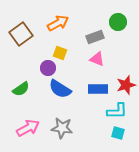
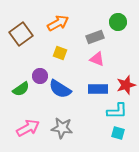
purple circle: moved 8 px left, 8 px down
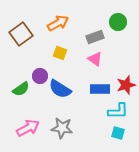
pink triangle: moved 2 px left; rotated 14 degrees clockwise
blue rectangle: moved 2 px right
cyan L-shape: moved 1 px right
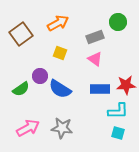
red star: rotated 12 degrees clockwise
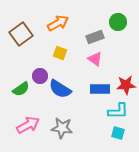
pink arrow: moved 3 px up
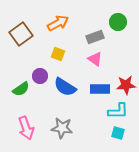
yellow square: moved 2 px left, 1 px down
blue semicircle: moved 5 px right, 2 px up
pink arrow: moved 2 px left, 3 px down; rotated 100 degrees clockwise
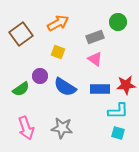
yellow square: moved 2 px up
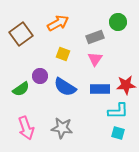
yellow square: moved 5 px right, 2 px down
pink triangle: rotated 28 degrees clockwise
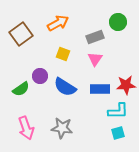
cyan square: rotated 32 degrees counterclockwise
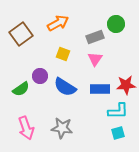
green circle: moved 2 px left, 2 px down
